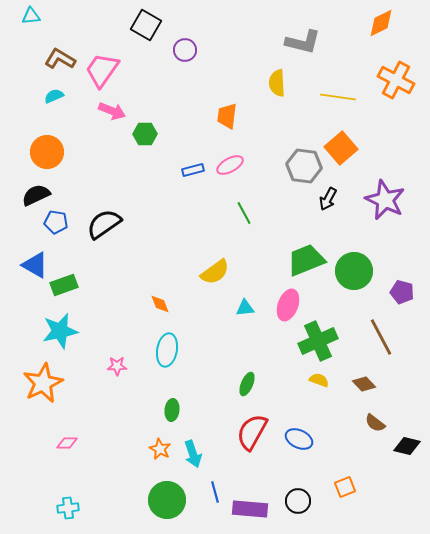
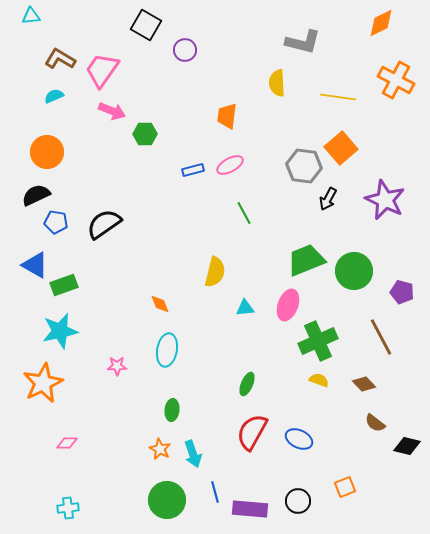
yellow semicircle at (215, 272): rotated 40 degrees counterclockwise
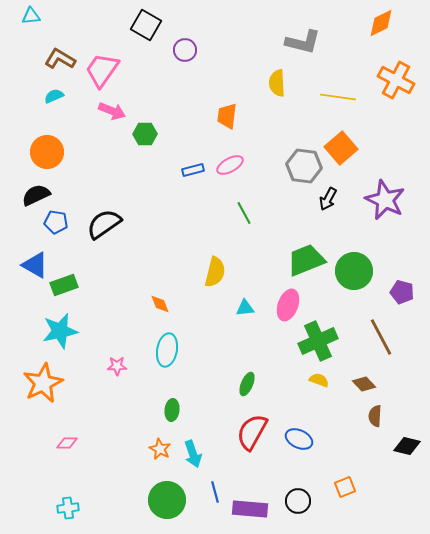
brown semicircle at (375, 423): moved 7 px up; rotated 55 degrees clockwise
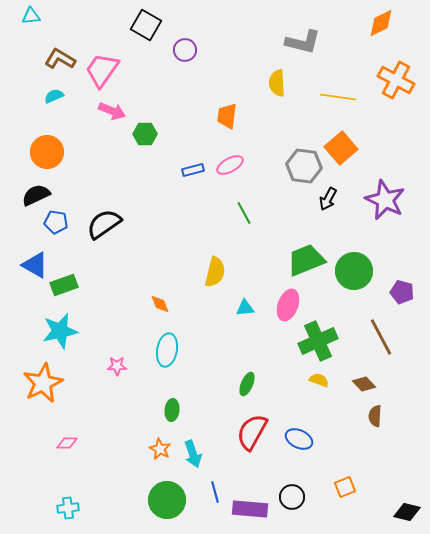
black diamond at (407, 446): moved 66 px down
black circle at (298, 501): moved 6 px left, 4 px up
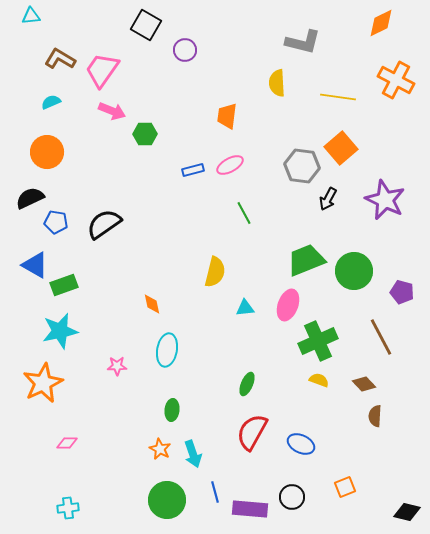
cyan semicircle at (54, 96): moved 3 px left, 6 px down
gray hexagon at (304, 166): moved 2 px left
black semicircle at (36, 195): moved 6 px left, 3 px down
orange diamond at (160, 304): moved 8 px left; rotated 10 degrees clockwise
blue ellipse at (299, 439): moved 2 px right, 5 px down
